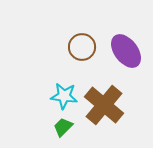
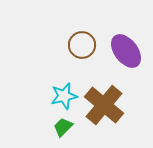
brown circle: moved 2 px up
cyan star: rotated 20 degrees counterclockwise
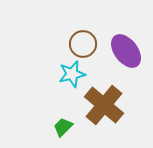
brown circle: moved 1 px right, 1 px up
cyan star: moved 8 px right, 22 px up
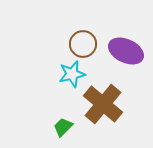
purple ellipse: rotated 28 degrees counterclockwise
brown cross: moved 1 px left, 1 px up
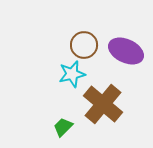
brown circle: moved 1 px right, 1 px down
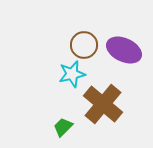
purple ellipse: moved 2 px left, 1 px up
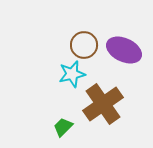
brown cross: rotated 15 degrees clockwise
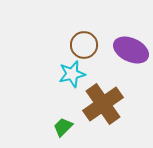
purple ellipse: moved 7 px right
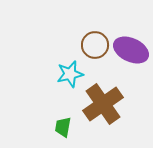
brown circle: moved 11 px right
cyan star: moved 2 px left
green trapezoid: rotated 35 degrees counterclockwise
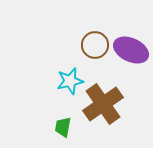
cyan star: moved 7 px down
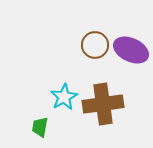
cyan star: moved 6 px left, 16 px down; rotated 16 degrees counterclockwise
brown cross: rotated 27 degrees clockwise
green trapezoid: moved 23 px left
